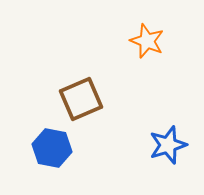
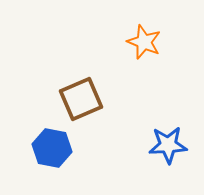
orange star: moved 3 px left, 1 px down
blue star: rotated 15 degrees clockwise
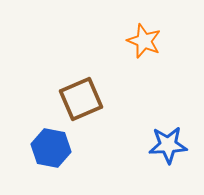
orange star: moved 1 px up
blue hexagon: moved 1 px left
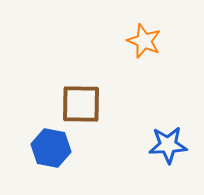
brown square: moved 5 px down; rotated 24 degrees clockwise
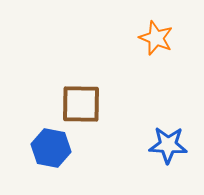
orange star: moved 12 px right, 3 px up
blue star: rotated 6 degrees clockwise
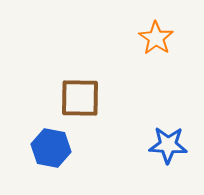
orange star: rotated 12 degrees clockwise
brown square: moved 1 px left, 6 px up
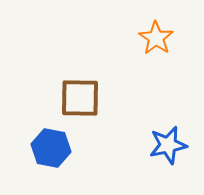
blue star: rotated 15 degrees counterclockwise
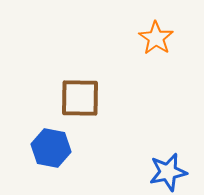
blue star: moved 27 px down
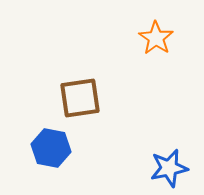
brown square: rotated 9 degrees counterclockwise
blue star: moved 1 px right, 4 px up
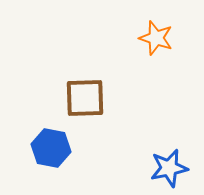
orange star: rotated 16 degrees counterclockwise
brown square: moved 5 px right; rotated 6 degrees clockwise
